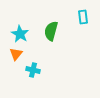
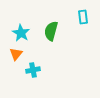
cyan star: moved 1 px right, 1 px up
cyan cross: rotated 24 degrees counterclockwise
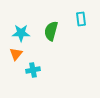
cyan rectangle: moved 2 px left, 2 px down
cyan star: rotated 30 degrees counterclockwise
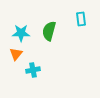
green semicircle: moved 2 px left
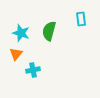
cyan star: rotated 18 degrees clockwise
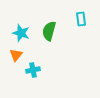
orange triangle: moved 1 px down
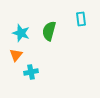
cyan cross: moved 2 px left, 2 px down
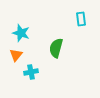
green semicircle: moved 7 px right, 17 px down
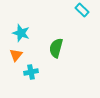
cyan rectangle: moved 1 px right, 9 px up; rotated 40 degrees counterclockwise
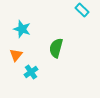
cyan star: moved 1 px right, 4 px up
cyan cross: rotated 24 degrees counterclockwise
